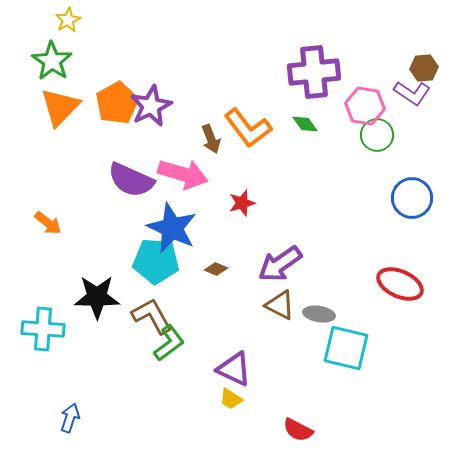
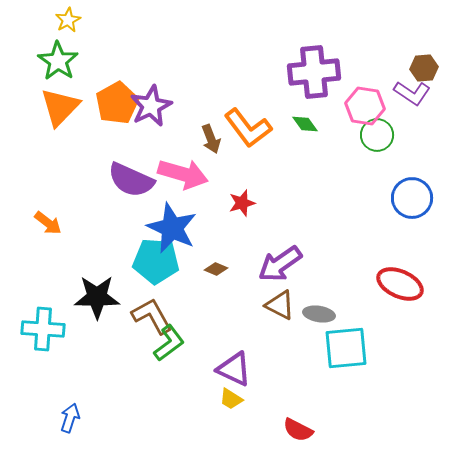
green star: moved 6 px right
cyan square: rotated 18 degrees counterclockwise
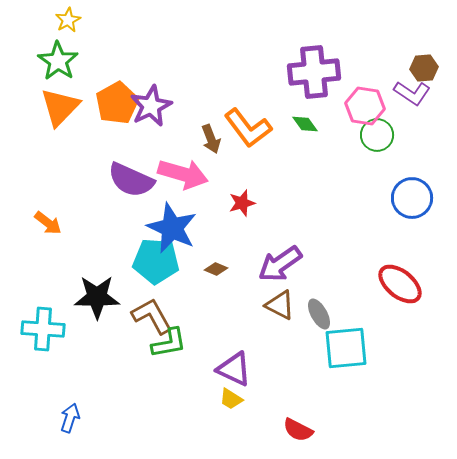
red ellipse: rotated 15 degrees clockwise
gray ellipse: rotated 52 degrees clockwise
green L-shape: rotated 27 degrees clockwise
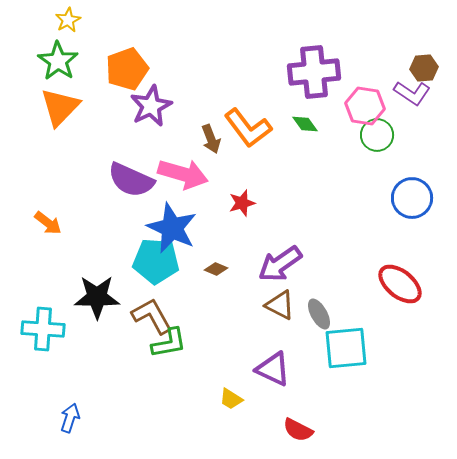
orange pentagon: moved 10 px right, 34 px up; rotated 9 degrees clockwise
purple triangle: moved 39 px right
